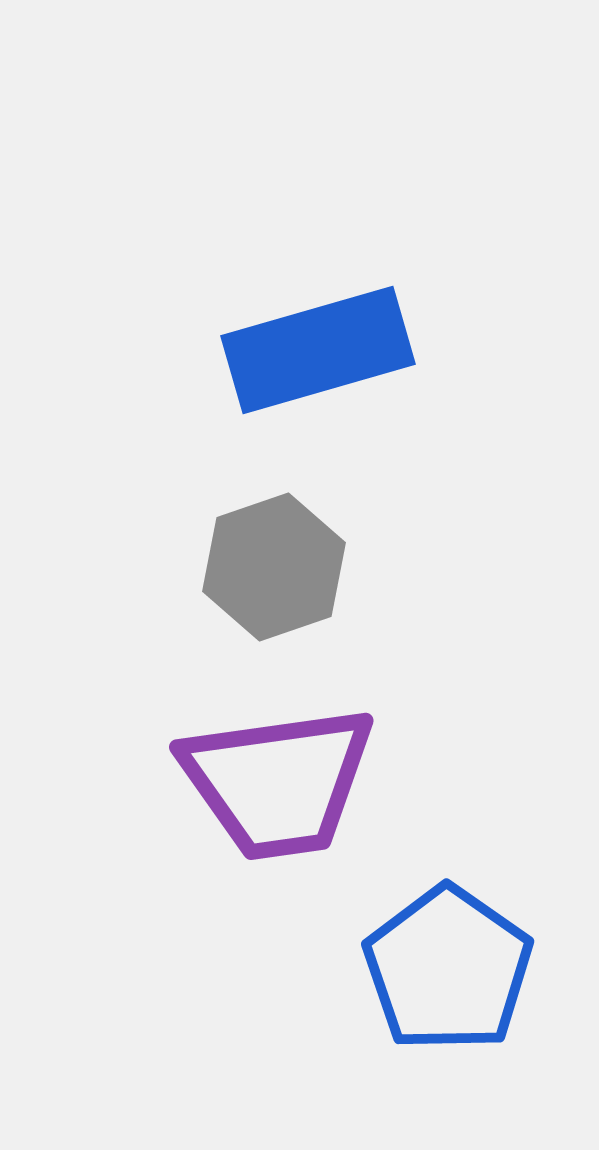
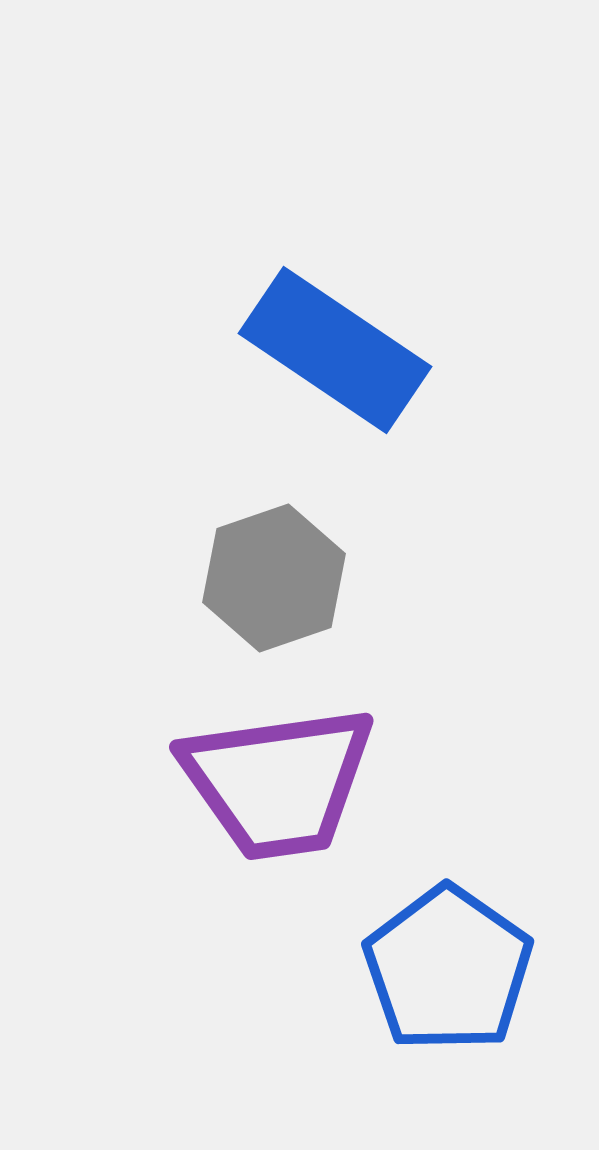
blue rectangle: moved 17 px right; rotated 50 degrees clockwise
gray hexagon: moved 11 px down
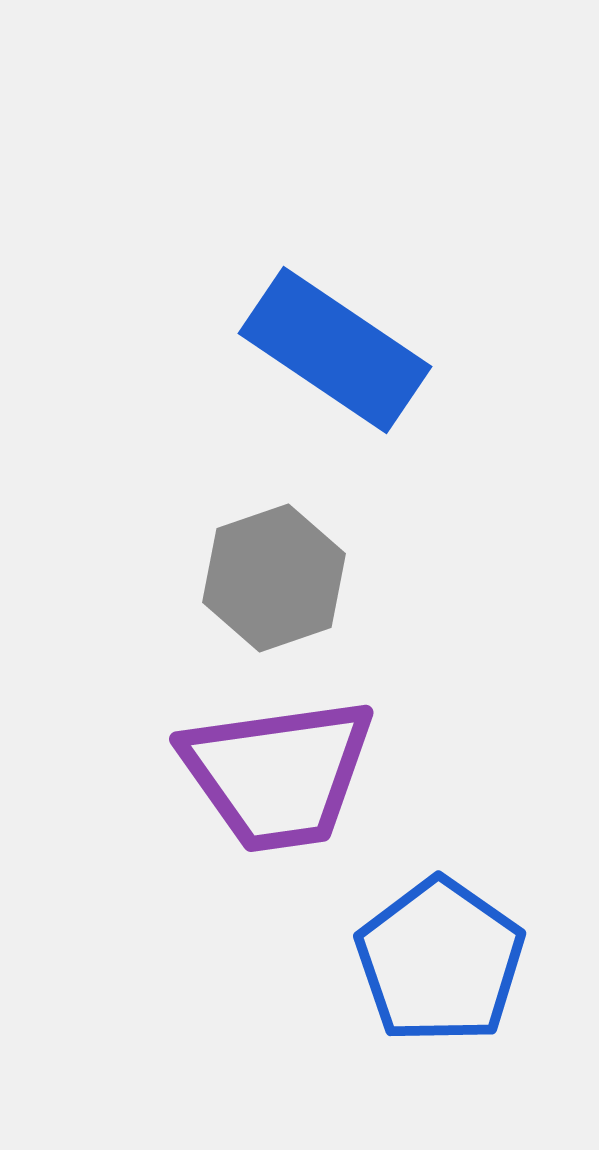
purple trapezoid: moved 8 px up
blue pentagon: moved 8 px left, 8 px up
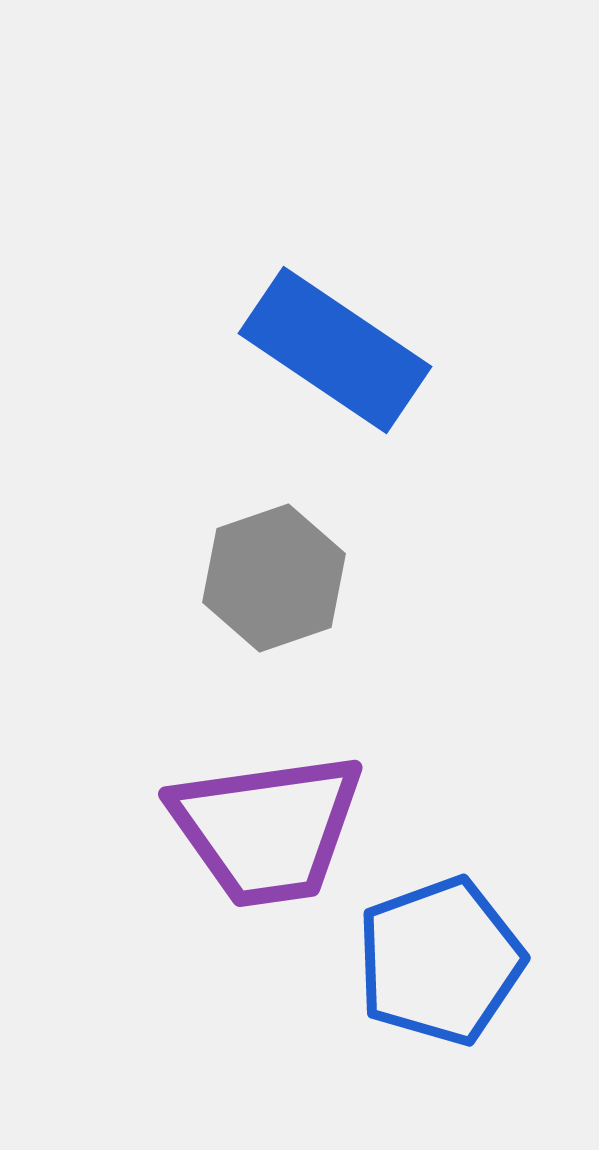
purple trapezoid: moved 11 px left, 55 px down
blue pentagon: rotated 17 degrees clockwise
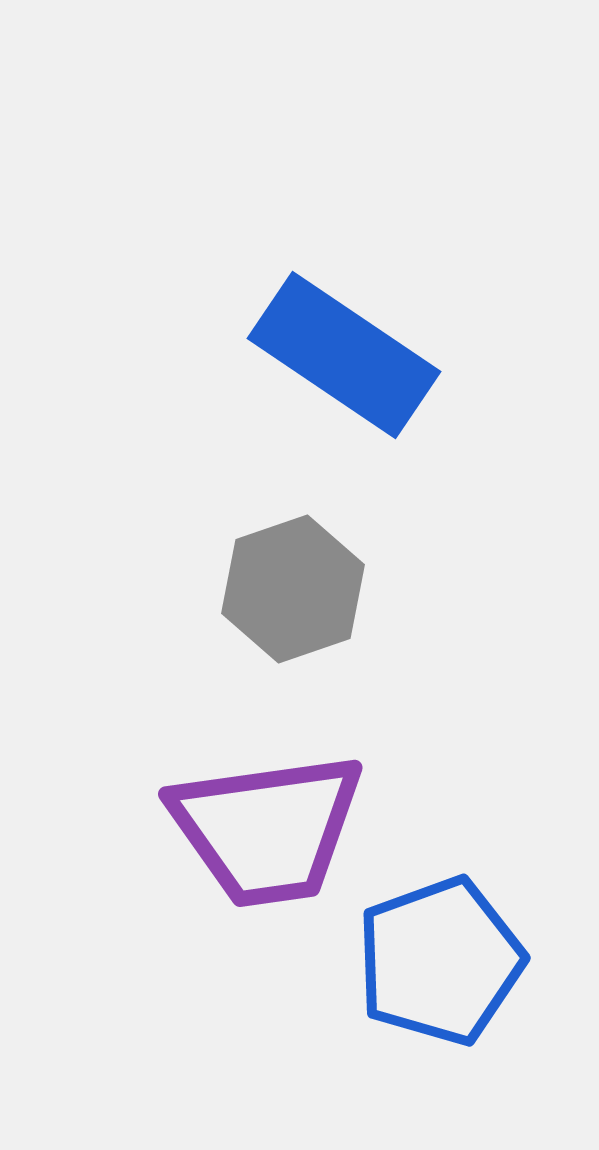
blue rectangle: moved 9 px right, 5 px down
gray hexagon: moved 19 px right, 11 px down
